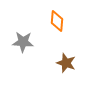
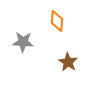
brown star: moved 2 px right, 1 px up; rotated 12 degrees clockwise
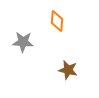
brown star: moved 8 px down; rotated 18 degrees counterclockwise
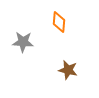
orange diamond: moved 2 px right, 1 px down
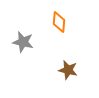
gray star: rotated 10 degrees clockwise
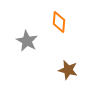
gray star: moved 4 px right, 1 px up; rotated 15 degrees clockwise
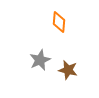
gray star: moved 13 px right, 19 px down; rotated 20 degrees clockwise
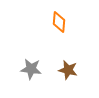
gray star: moved 9 px left, 9 px down; rotated 30 degrees clockwise
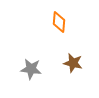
brown star: moved 5 px right, 7 px up
